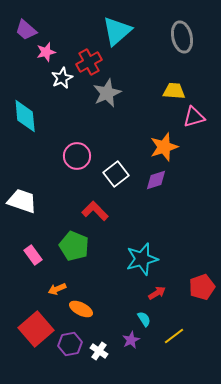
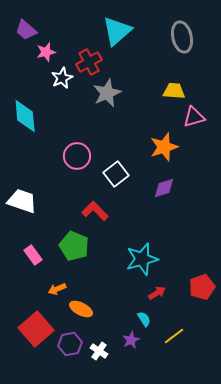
purple diamond: moved 8 px right, 8 px down
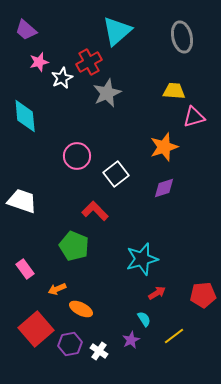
pink star: moved 7 px left, 10 px down
pink rectangle: moved 8 px left, 14 px down
red pentagon: moved 1 px right, 8 px down; rotated 15 degrees clockwise
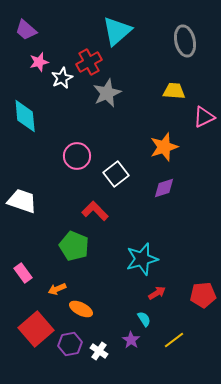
gray ellipse: moved 3 px right, 4 px down
pink triangle: moved 10 px right; rotated 10 degrees counterclockwise
pink rectangle: moved 2 px left, 4 px down
yellow line: moved 4 px down
purple star: rotated 12 degrees counterclockwise
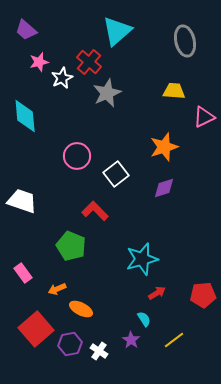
red cross: rotated 20 degrees counterclockwise
green pentagon: moved 3 px left
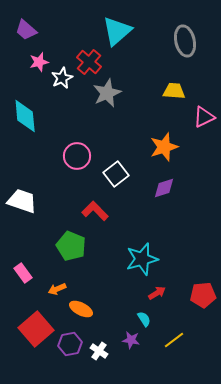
purple star: rotated 24 degrees counterclockwise
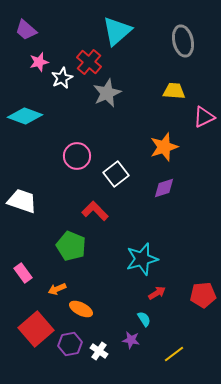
gray ellipse: moved 2 px left
cyan diamond: rotated 64 degrees counterclockwise
yellow line: moved 14 px down
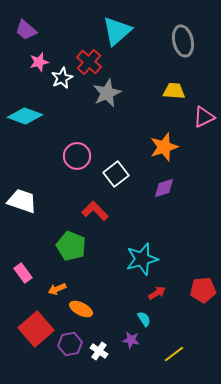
red pentagon: moved 5 px up
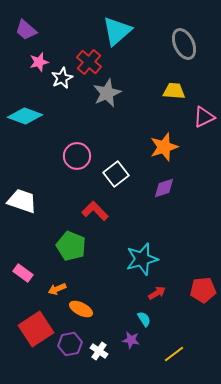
gray ellipse: moved 1 px right, 3 px down; rotated 12 degrees counterclockwise
pink rectangle: rotated 18 degrees counterclockwise
red square: rotated 8 degrees clockwise
